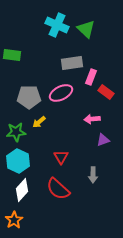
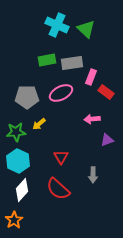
green rectangle: moved 35 px right, 5 px down; rotated 18 degrees counterclockwise
gray pentagon: moved 2 px left
yellow arrow: moved 2 px down
purple triangle: moved 4 px right
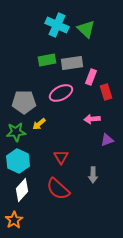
red rectangle: rotated 35 degrees clockwise
gray pentagon: moved 3 px left, 5 px down
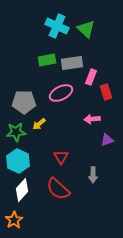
cyan cross: moved 1 px down
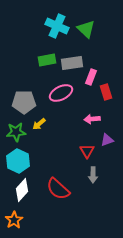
red triangle: moved 26 px right, 6 px up
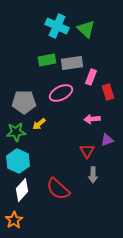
red rectangle: moved 2 px right
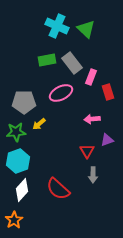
gray rectangle: rotated 60 degrees clockwise
cyan hexagon: rotated 15 degrees clockwise
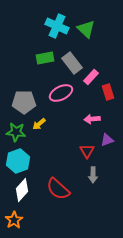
green rectangle: moved 2 px left, 2 px up
pink rectangle: rotated 21 degrees clockwise
green star: rotated 12 degrees clockwise
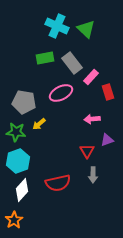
gray pentagon: rotated 10 degrees clockwise
red semicircle: moved 6 px up; rotated 55 degrees counterclockwise
